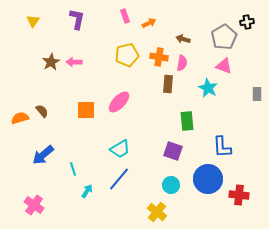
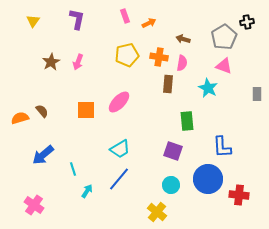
pink arrow: moved 4 px right; rotated 70 degrees counterclockwise
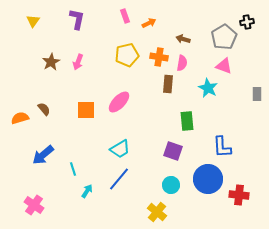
brown semicircle: moved 2 px right, 2 px up
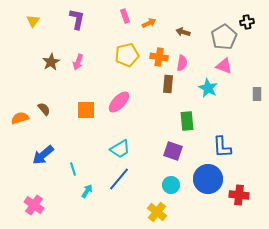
brown arrow: moved 7 px up
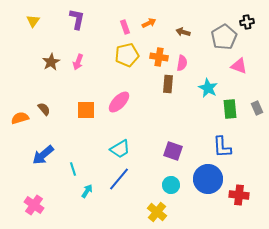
pink rectangle: moved 11 px down
pink triangle: moved 15 px right
gray rectangle: moved 14 px down; rotated 24 degrees counterclockwise
green rectangle: moved 43 px right, 12 px up
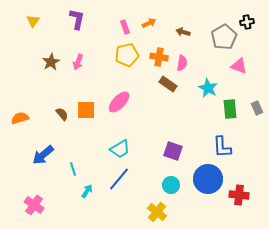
brown rectangle: rotated 60 degrees counterclockwise
brown semicircle: moved 18 px right, 5 px down
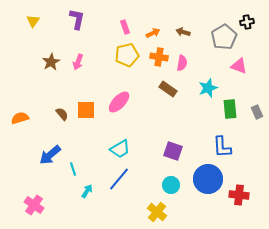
orange arrow: moved 4 px right, 10 px down
brown rectangle: moved 5 px down
cyan star: rotated 24 degrees clockwise
gray rectangle: moved 4 px down
blue arrow: moved 7 px right
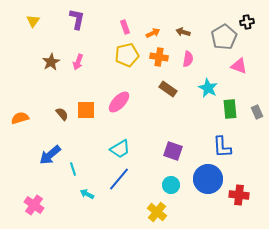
pink semicircle: moved 6 px right, 4 px up
cyan star: rotated 24 degrees counterclockwise
cyan arrow: moved 3 px down; rotated 96 degrees counterclockwise
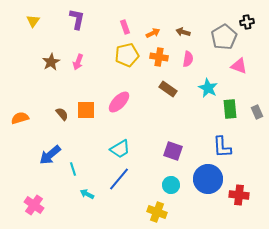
yellow cross: rotated 18 degrees counterclockwise
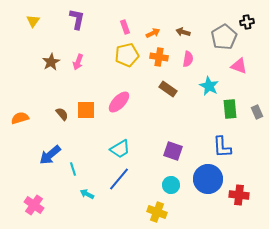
cyan star: moved 1 px right, 2 px up
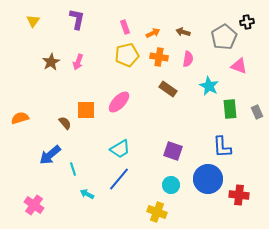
brown semicircle: moved 3 px right, 9 px down
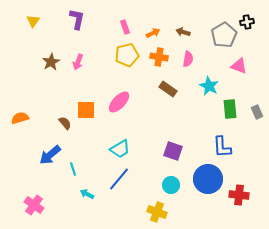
gray pentagon: moved 2 px up
